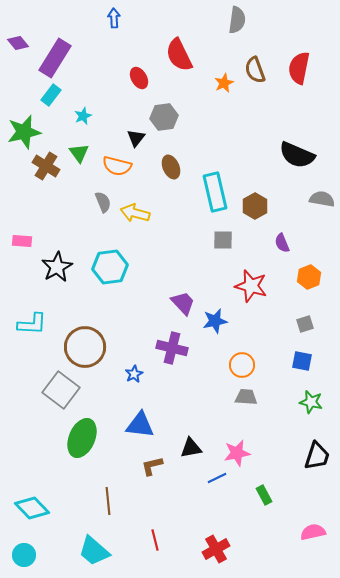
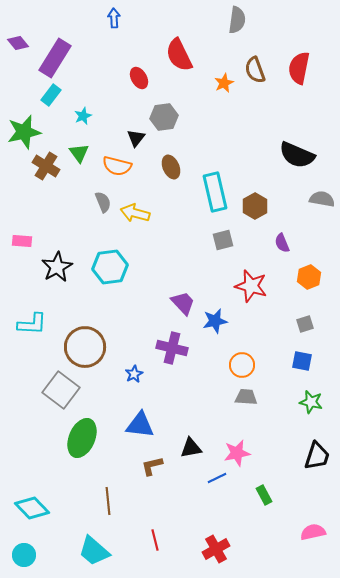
gray square at (223, 240): rotated 15 degrees counterclockwise
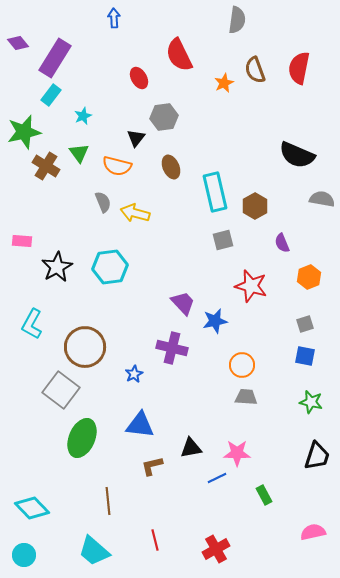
cyan L-shape at (32, 324): rotated 116 degrees clockwise
blue square at (302, 361): moved 3 px right, 5 px up
pink star at (237, 453): rotated 12 degrees clockwise
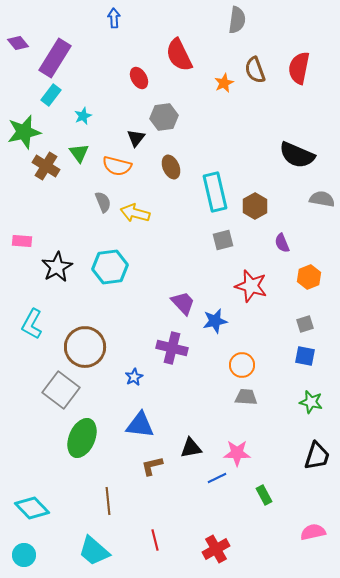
blue star at (134, 374): moved 3 px down
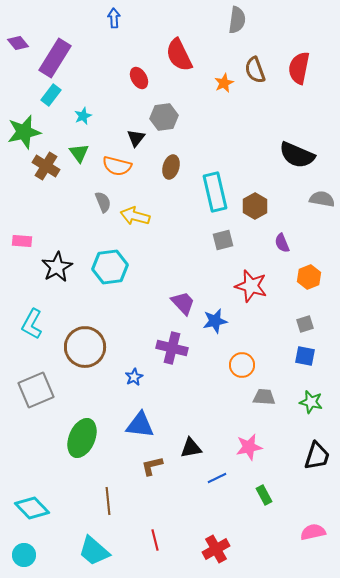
brown ellipse at (171, 167): rotated 40 degrees clockwise
yellow arrow at (135, 213): moved 3 px down
gray square at (61, 390): moved 25 px left; rotated 30 degrees clockwise
gray trapezoid at (246, 397): moved 18 px right
pink star at (237, 453): moved 12 px right, 6 px up; rotated 12 degrees counterclockwise
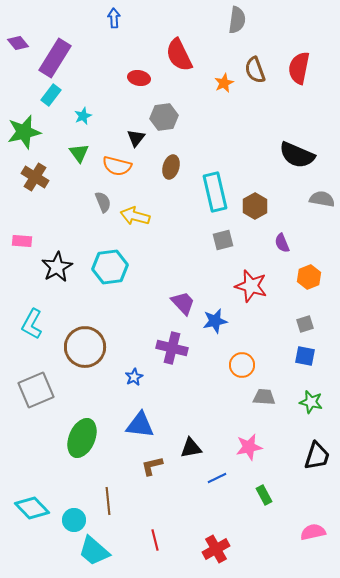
red ellipse at (139, 78): rotated 50 degrees counterclockwise
brown cross at (46, 166): moved 11 px left, 11 px down
cyan circle at (24, 555): moved 50 px right, 35 px up
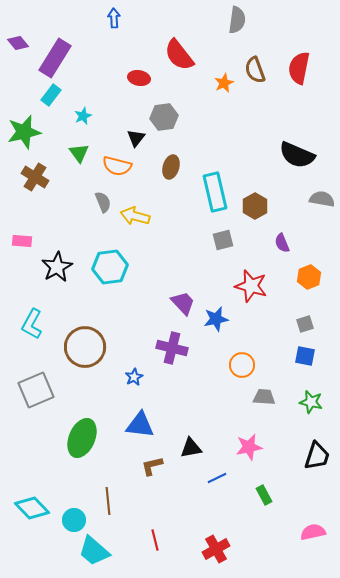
red semicircle at (179, 55): rotated 12 degrees counterclockwise
blue star at (215, 321): moved 1 px right, 2 px up
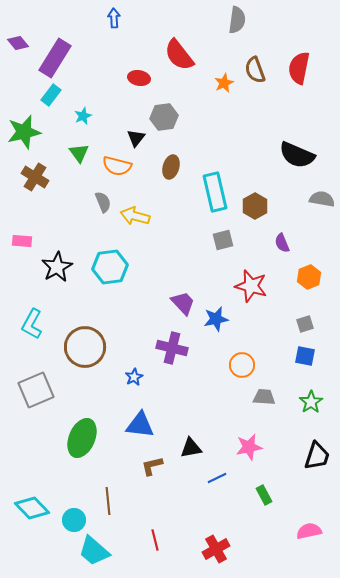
green star at (311, 402): rotated 25 degrees clockwise
pink semicircle at (313, 532): moved 4 px left, 1 px up
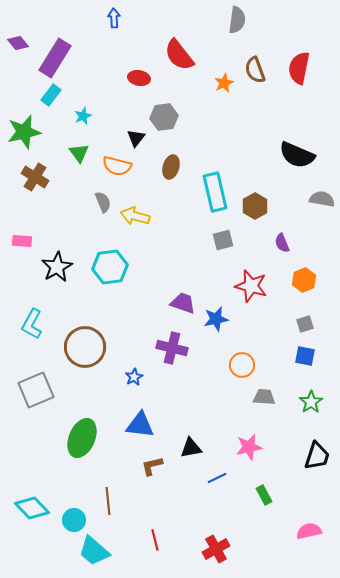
orange hexagon at (309, 277): moved 5 px left, 3 px down
purple trapezoid at (183, 303): rotated 28 degrees counterclockwise
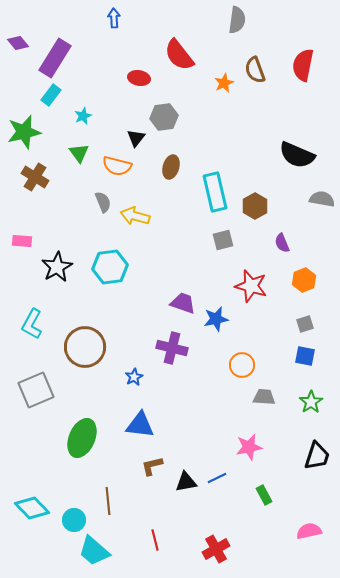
red semicircle at (299, 68): moved 4 px right, 3 px up
black triangle at (191, 448): moved 5 px left, 34 px down
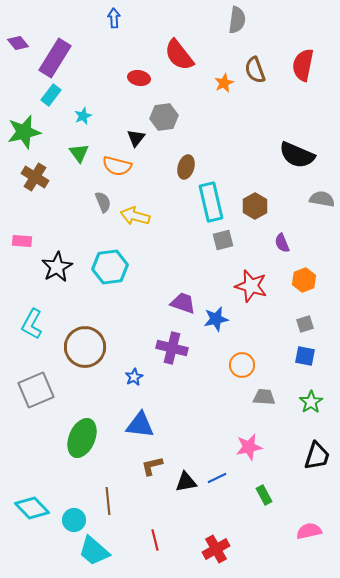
brown ellipse at (171, 167): moved 15 px right
cyan rectangle at (215, 192): moved 4 px left, 10 px down
